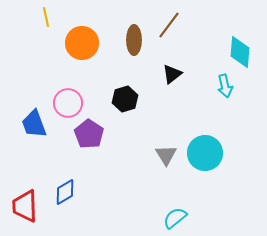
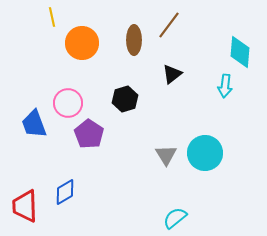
yellow line: moved 6 px right
cyan arrow: rotated 20 degrees clockwise
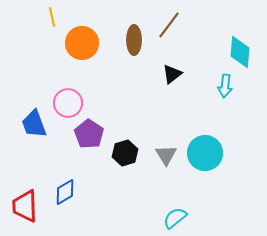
black hexagon: moved 54 px down
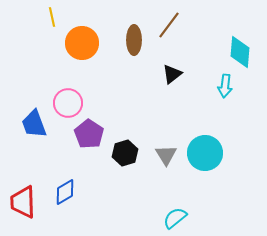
red trapezoid: moved 2 px left, 4 px up
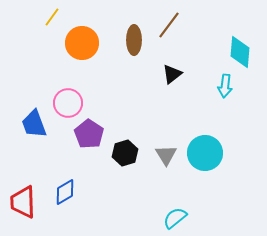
yellow line: rotated 48 degrees clockwise
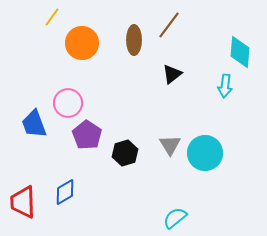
purple pentagon: moved 2 px left, 1 px down
gray triangle: moved 4 px right, 10 px up
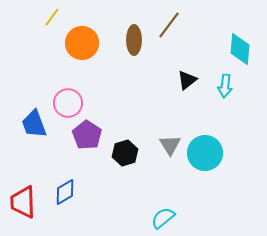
cyan diamond: moved 3 px up
black triangle: moved 15 px right, 6 px down
cyan semicircle: moved 12 px left
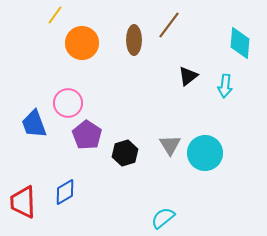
yellow line: moved 3 px right, 2 px up
cyan diamond: moved 6 px up
black triangle: moved 1 px right, 4 px up
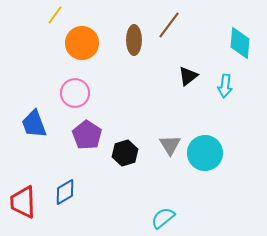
pink circle: moved 7 px right, 10 px up
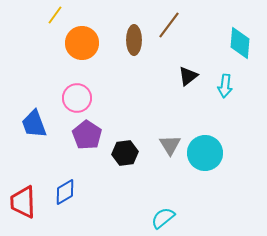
pink circle: moved 2 px right, 5 px down
black hexagon: rotated 10 degrees clockwise
